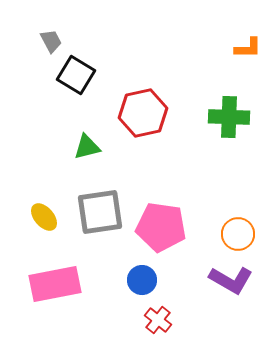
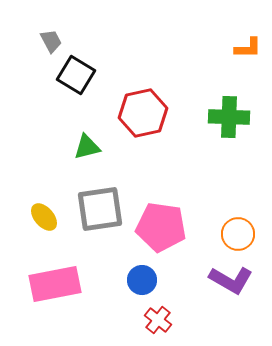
gray square: moved 3 px up
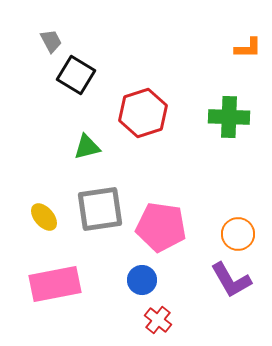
red hexagon: rotated 6 degrees counterclockwise
purple L-shape: rotated 30 degrees clockwise
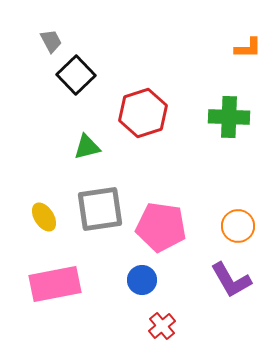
black square: rotated 15 degrees clockwise
yellow ellipse: rotated 8 degrees clockwise
orange circle: moved 8 px up
red cross: moved 4 px right, 6 px down; rotated 12 degrees clockwise
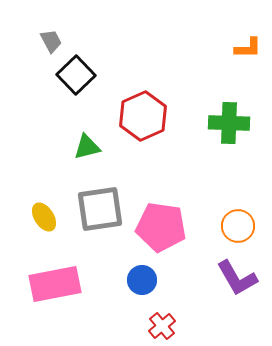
red hexagon: moved 3 px down; rotated 6 degrees counterclockwise
green cross: moved 6 px down
purple L-shape: moved 6 px right, 2 px up
